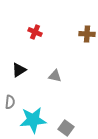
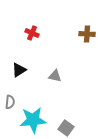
red cross: moved 3 px left, 1 px down
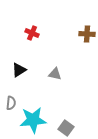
gray triangle: moved 2 px up
gray semicircle: moved 1 px right, 1 px down
